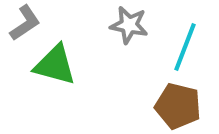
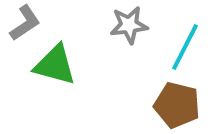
gray star: rotated 18 degrees counterclockwise
cyan line: rotated 6 degrees clockwise
brown pentagon: moved 1 px left, 1 px up
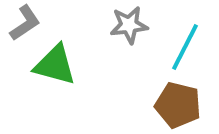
brown pentagon: moved 1 px right
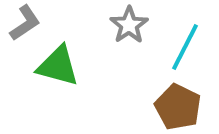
gray star: rotated 27 degrees counterclockwise
green triangle: moved 3 px right, 1 px down
brown pentagon: moved 2 px down; rotated 12 degrees clockwise
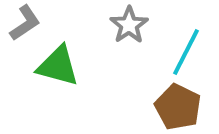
cyan line: moved 1 px right, 5 px down
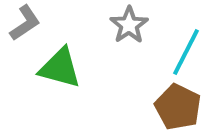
green triangle: moved 2 px right, 2 px down
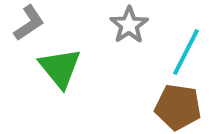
gray L-shape: moved 4 px right
green triangle: rotated 36 degrees clockwise
brown pentagon: rotated 18 degrees counterclockwise
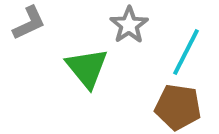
gray L-shape: rotated 9 degrees clockwise
green triangle: moved 27 px right
